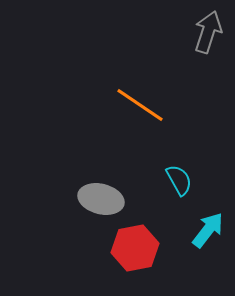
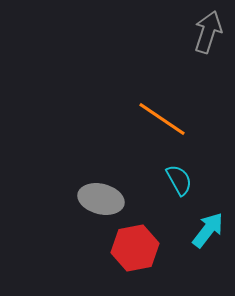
orange line: moved 22 px right, 14 px down
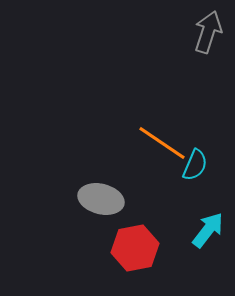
orange line: moved 24 px down
cyan semicircle: moved 16 px right, 15 px up; rotated 52 degrees clockwise
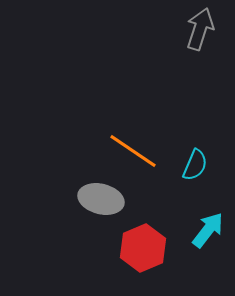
gray arrow: moved 8 px left, 3 px up
orange line: moved 29 px left, 8 px down
red hexagon: moved 8 px right; rotated 12 degrees counterclockwise
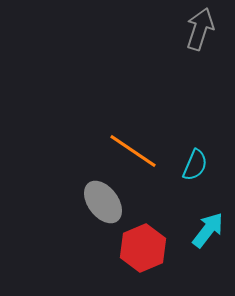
gray ellipse: moved 2 px right, 3 px down; rotated 39 degrees clockwise
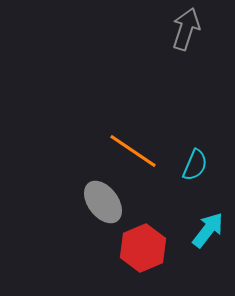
gray arrow: moved 14 px left
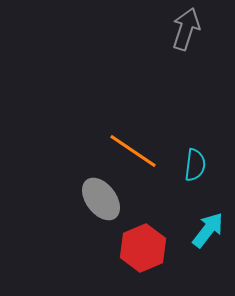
cyan semicircle: rotated 16 degrees counterclockwise
gray ellipse: moved 2 px left, 3 px up
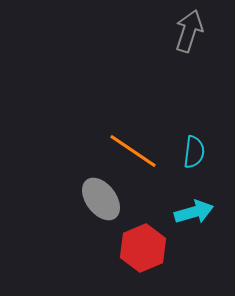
gray arrow: moved 3 px right, 2 px down
cyan semicircle: moved 1 px left, 13 px up
cyan arrow: moved 14 px left, 18 px up; rotated 36 degrees clockwise
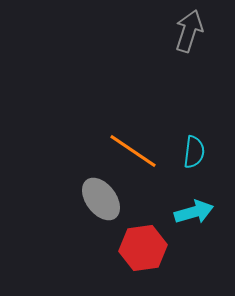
red hexagon: rotated 15 degrees clockwise
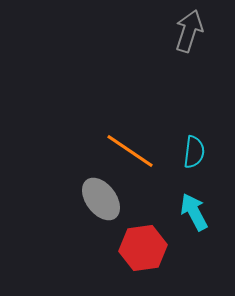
orange line: moved 3 px left
cyan arrow: rotated 102 degrees counterclockwise
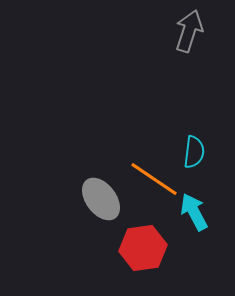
orange line: moved 24 px right, 28 px down
